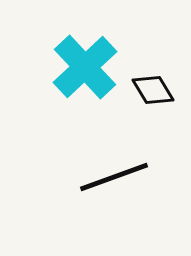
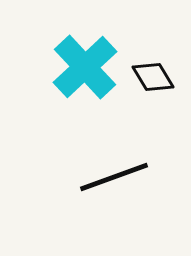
black diamond: moved 13 px up
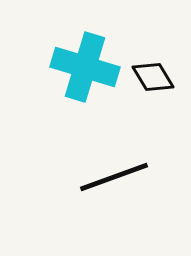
cyan cross: rotated 30 degrees counterclockwise
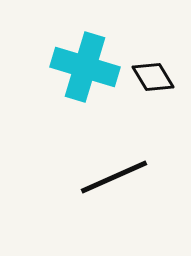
black line: rotated 4 degrees counterclockwise
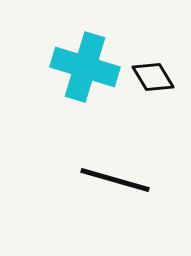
black line: moved 1 px right, 3 px down; rotated 40 degrees clockwise
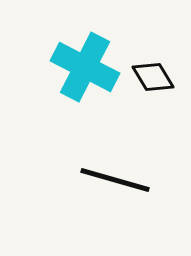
cyan cross: rotated 10 degrees clockwise
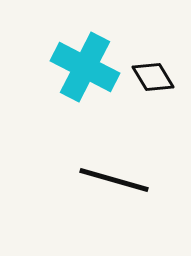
black line: moved 1 px left
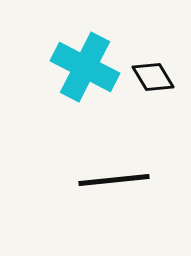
black line: rotated 22 degrees counterclockwise
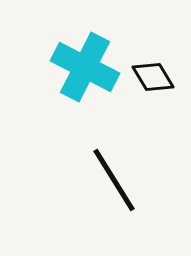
black line: rotated 64 degrees clockwise
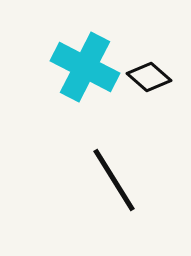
black diamond: moved 4 px left; rotated 18 degrees counterclockwise
